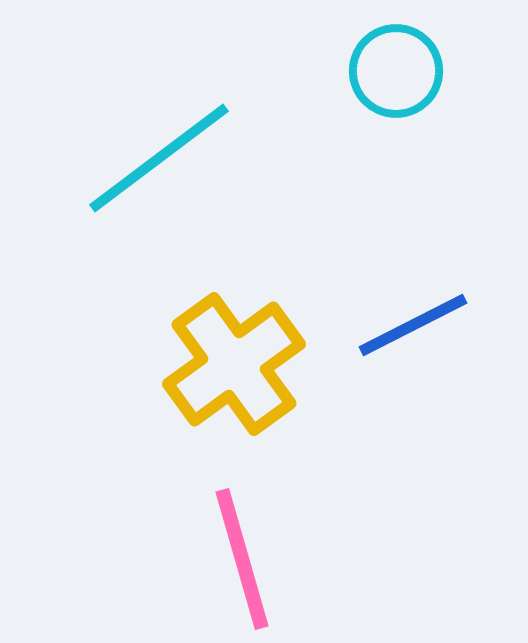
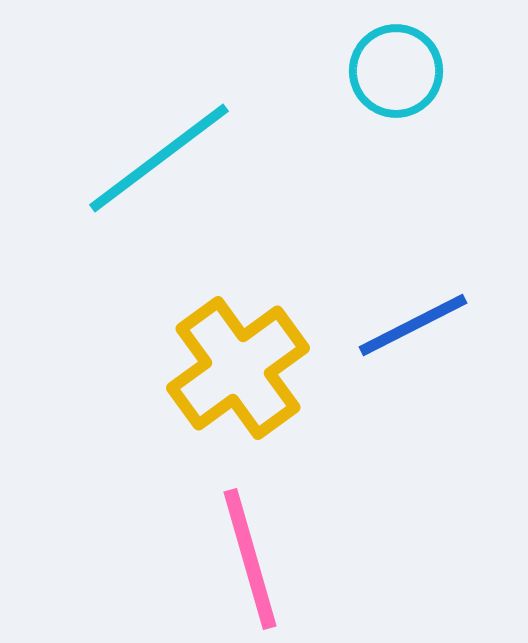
yellow cross: moved 4 px right, 4 px down
pink line: moved 8 px right
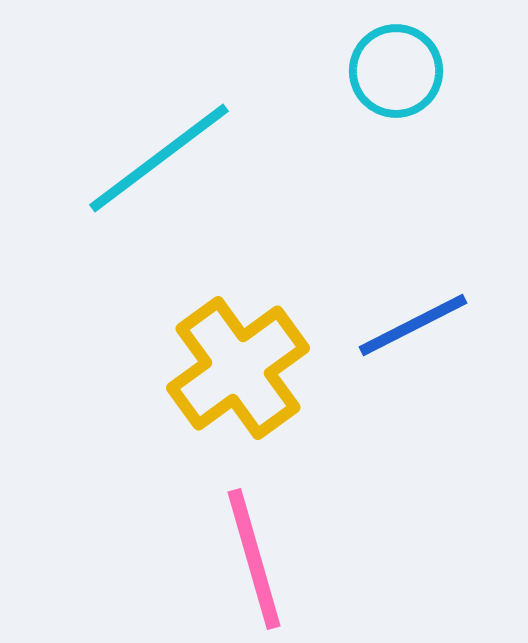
pink line: moved 4 px right
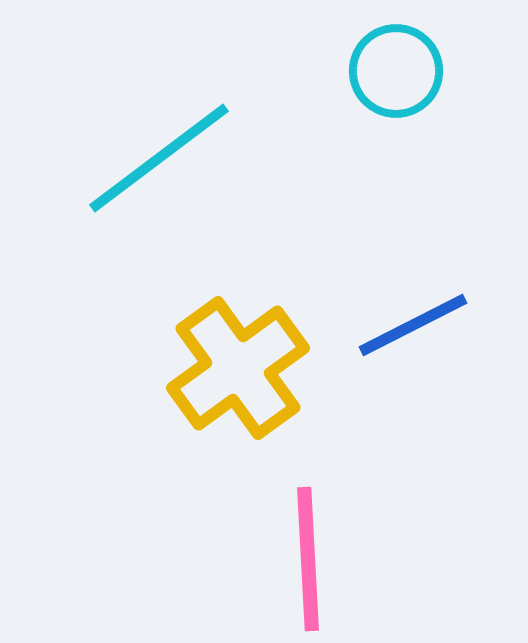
pink line: moved 54 px right; rotated 13 degrees clockwise
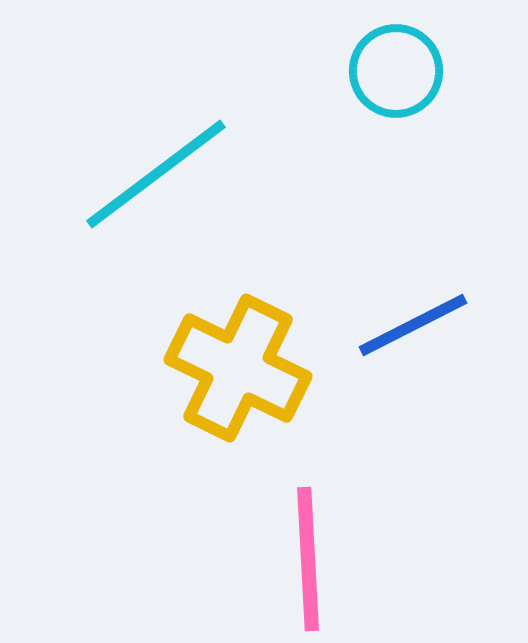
cyan line: moved 3 px left, 16 px down
yellow cross: rotated 28 degrees counterclockwise
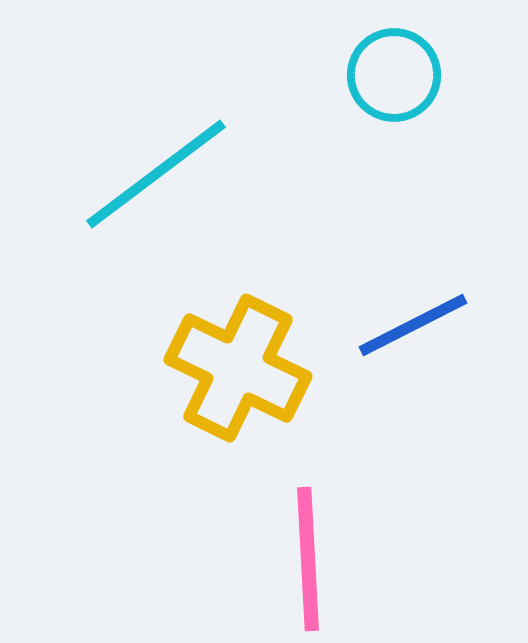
cyan circle: moved 2 px left, 4 px down
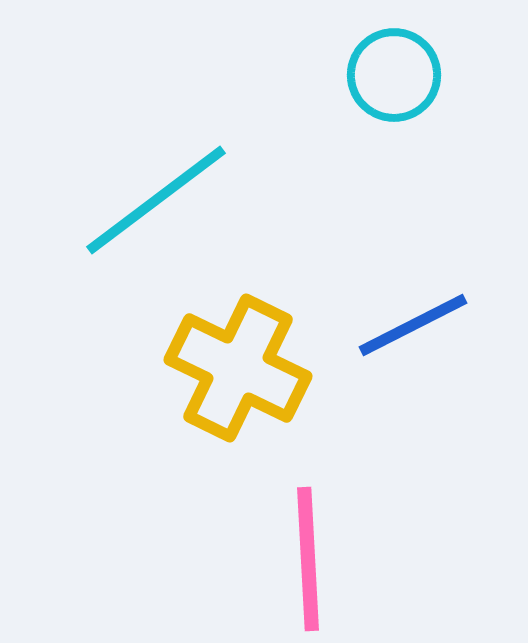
cyan line: moved 26 px down
